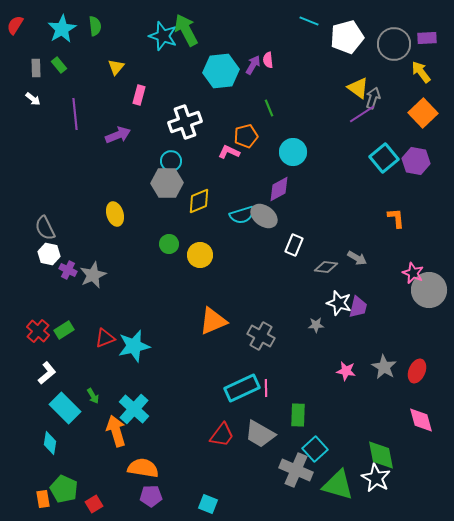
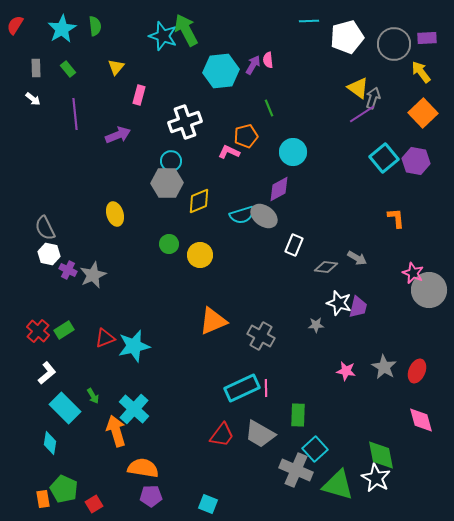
cyan line at (309, 21): rotated 24 degrees counterclockwise
green rectangle at (59, 65): moved 9 px right, 4 px down
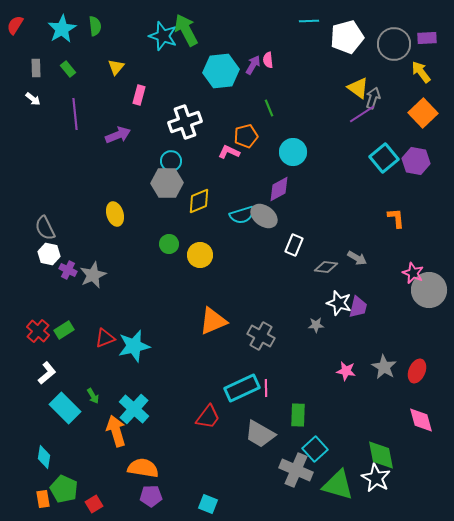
red trapezoid at (222, 435): moved 14 px left, 18 px up
cyan diamond at (50, 443): moved 6 px left, 14 px down
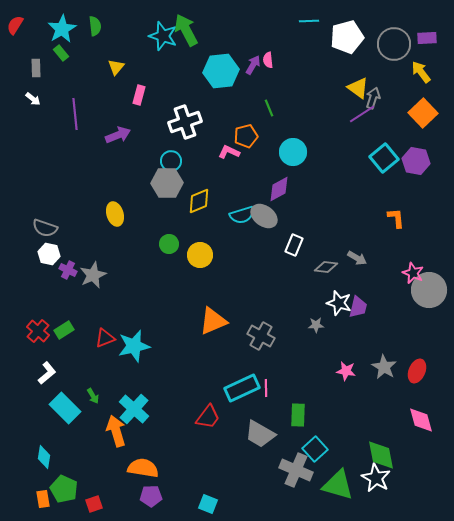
green rectangle at (68, 69): moved 7 px left, 16 px up
gray semicircle at (45, 228): rotated 45 degrees counterclockwise
red square at (94, 504): rotated 12 degrees clockwise
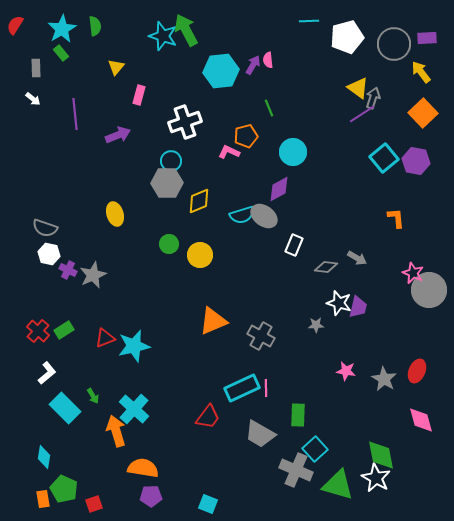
gray star at (384, 367): moved 12 px down
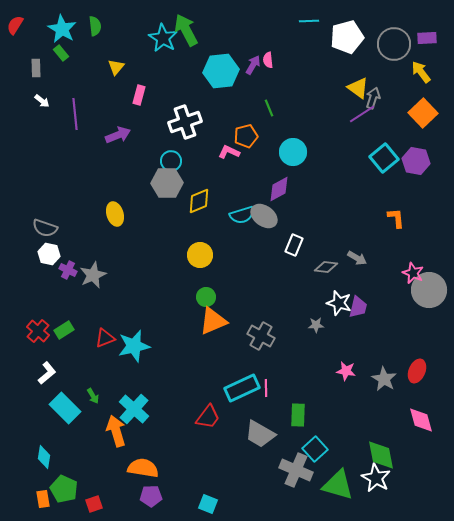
cyan star at (62, 29): rotated 12 degrees counterclockwise
cyan star at (163, 36): moved 2 px down; rotated 12 degrees clockwise
white arrow at (33, 99): moved 9 px right, 2 px down
green circle at (169, 244): moved 37 px right, 53 px down
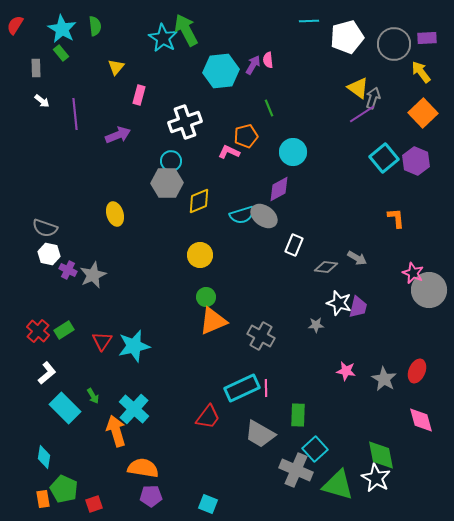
purple hexagon at (416, 161): rotated 12 degrees clockwise
red triangle at (105, 338): moved 3 px left, 3 px down; rotated 35 degrees counterclockwise
